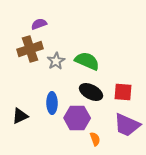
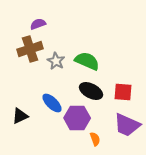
purple semicircle: moved 1 px left
gray star: rotated 12 degrees counterclockwise
black ellipse: moved 1 px up
blue ellipse: rotated 45 degrees counterclockwise
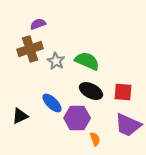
purple trapezoid: moved 1 px right
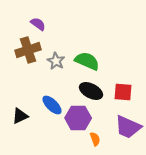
purple semicircle: rotated 56 degrees clockwise
brown cross: moved 2 px left, 1 px down
blue ellipse: moved 2 px down
purple hexagon: moved 1 px right
purple trapezoid: moved 2 px down
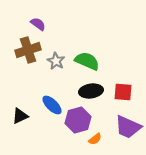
black ellipse: rotated 35 degrees counterclockwise
purple hexagon: moved 2 px down; rotated 15 degrees counterclockwise
orange semicircle: rotated 72 degrees clockwise
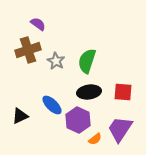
green semicircle: rotated 95 degrees counterclockwise
black ellipse: moved 2 px left, 1 px down
purple hexagon: rotated 20 degrees counterclockwise
purple trapezoid: moved 8 px left, 2 px down; rotated 100 degrees clockwise
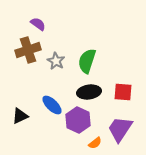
orange semicircle: moved 4 px down
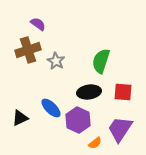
green semicircle: moved 14 px right
blue ellipse: moved 1 px left, 3 px down
black triangle: moved 2 px down
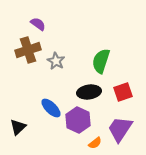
red square: rotated 24 degrees counterclockwise
black triangle: moved 2 px left, 9 px down; rotated 18 degrees counterclockwise
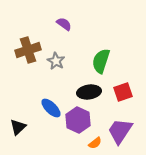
purple semicircle: moved 26 px right
purple trapezoid: moved 2 px down
